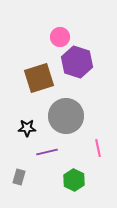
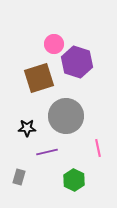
pink circle: moved 6 px left, 7 px down
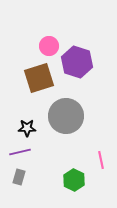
pink circle: moved 5 px left, 2 px down
pink line: moved 3 px right, 12 px down
purple line: moved 27 px left
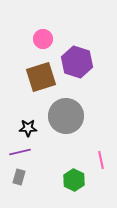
pink circle: moved 6 px left, 7 px up
brown square: moved 2 px right, 1 px up
black star: moved 1 px right
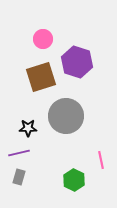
purple line: moved 1 px left, 1 px down
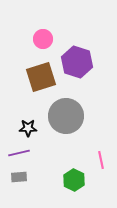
gray rectangle: rotated 70 degrees clockwise
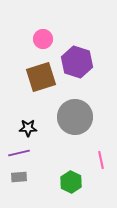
gray circle: moved 9 px right, 1 px down
green hexagon: moved 3 px left, 2 px down
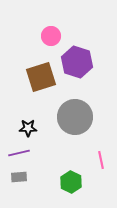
pink circle: moved 8 px right, 3 px up
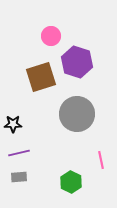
gray circle: moved 2 px right, 3 px up
black star: moved 15 px left, 4 px up
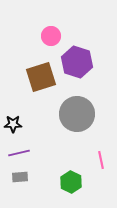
gray rectangle: moved 1 px right
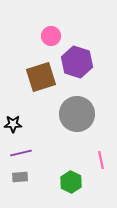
purple line: moved 2 px right
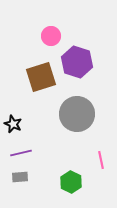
black star: rotated 24 degrees clockwise
